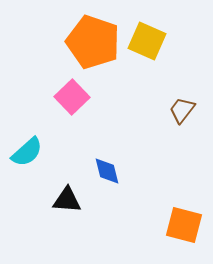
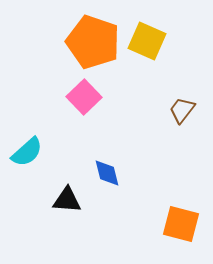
pink square: moved 12 px right
blue diamond: moved 2 px down
orange square: moved 3 px left, 1 px up
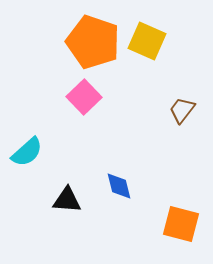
blue diamond: moved 12 px right, 13 px down
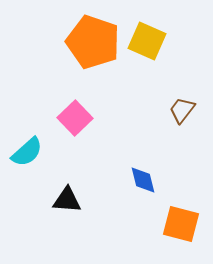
pink square: moved 9 px left, 21 px down
blue diamond: moved 24 px right, 6 px up
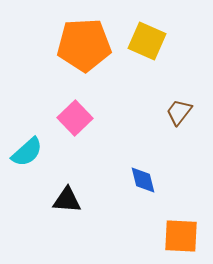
orange pentagon: moved 9 px left, 3 px down; rotated 22 degrees counterclockwise
brown trapezoid: moved 3 px left, 2 px down
orange square: moved 12 px down; rotated 12 degrees counterclockwise
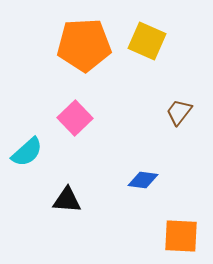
blue diamond: rotated 68 degrees counterclockwise
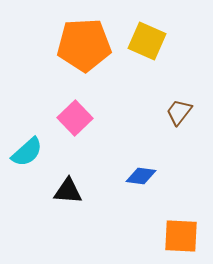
blue diamond: moved 2 px left, 4 px up
black triangle: moved 1 px right, 9 px up
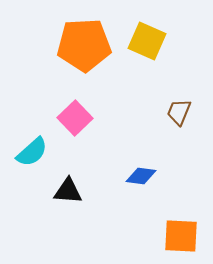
brown trapezoid: rotated 16 degrees counterclockwise
cyan semicircle: moved 5 px right
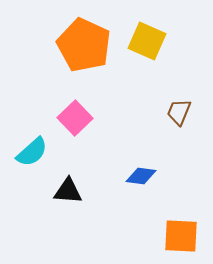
orange pentagon: rotated 28 degrees clockwise
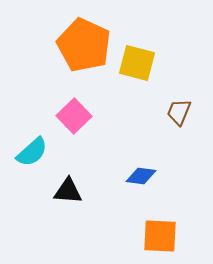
yellow square: moved 10 px left, 22 px down; rotated 9 degrees counterclockwise
pink square: moved 1 px left, 2 px up
orange square: moved 21 px left
